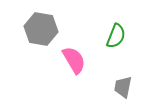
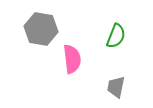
pink semicircle: moved 2 px left, 1 px up; rotated 24 degrees clockwise
gray trapezoid: moved 7 px left
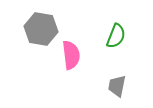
pink semicircle: moved 1 px left, 4 px up
gray trapezoid: moved 1 px right, 1 px up
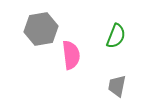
gray hexagon: rotated 20 degrees counterclockwise
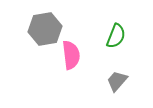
gray hexagon: moved 4 px right
gray trapezoid: moved 5 px up; rotated 30 degrees clockwise
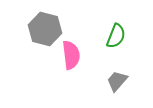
gray hexagon: rotated 24 degrees clockwise
